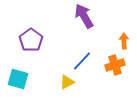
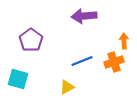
purple arrow: rotated 65 degrees counterclockwise
blue line: rotated 25 degrees clockwise
orange cross: moved 1 px left, 3 px up
yellow triangle: moved 5 px down
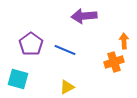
purple pentagon: moved 4 px down
blue line: moved 17 px left, 11 px up; rotated 45 degrees clockwise
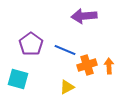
orange arrow: moved 15 px left, 25 px down
orange cross: moved 27 px left, 3 px down
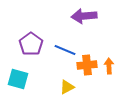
orange cross: rotated 12 degrees clockwise
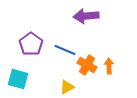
purple arrow: moved 2 px right
orange cross: rotated 36 degrees clockwise
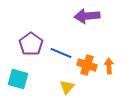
purple arrow: moved 1 px right
blue line: moved 4 px left, 3 px down
orange cross: rotated 12 degrees counterclockwise
yellow triangle: rotated 21 degrees counterclockwise
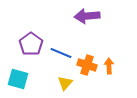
yellow triangle: moved 2 px left, 4 px up
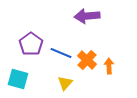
orange cross: moved 5 px up; rotated 24 degrees clockwise
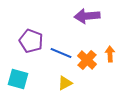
purple pentagon: moved 3 px up; rotated 15 degrees counterclockwise
orange arrow: moved 1 px right, 12 px up
yellow triangle: rotated 21 degrees clockwise
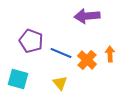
yellow triangle: moved 5 px left; rotated 42 degrees counterclockwise
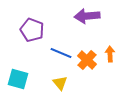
purple pentagon: moved 1 px right, 11 px up
